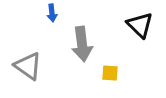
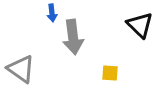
gray arrow: moved 9 px left, 7 px up
gray triangle: moved 7 px left, 3 px down
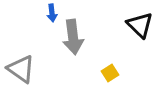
yellow square: rotated 36 degrees counterclockwise
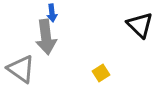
gray arrow: moved 27 px left
yellow square: moved 9 px left
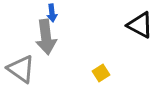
black triangle: rotated 16 degrees counterclockwise
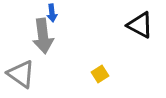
gray arrow: moved 3 px left, 1 px up
gray triangle: moved 5 px down
yellow square: moved 1 px left, 1 px down
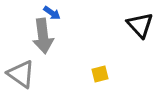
blue arrow: rotated 48 degrees counterclockwise
black triangle: rotated 20 degrees clockwise
yellow square: rotated 18 degrees clockwise
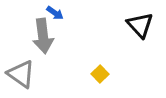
blue arrow: moved 3 px right
yellow square: rotated 30 degrees counterclockwise
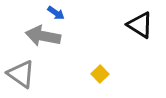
blue arrow: moved 1 px right
black triangle: rotated 16 degrees counterclockwise
gray arrow: rotated 108 degrees clockwise
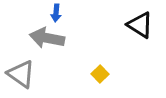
blue arrow: rotated 60 degrees clockwise
gray arrow: moved 4 px right, 2 px down
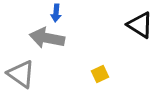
yellow square: rotated 18 degrees clockwise
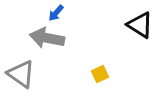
blue arrow: rotated 36 degrees clockwise
